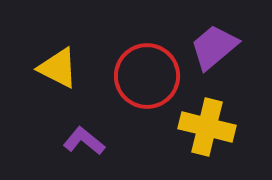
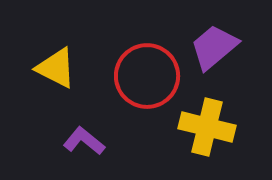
yellow triangle: moved 2 px left
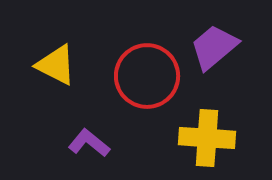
yellow triangle: moved 3 px up
yellow cross: moved 11 px down; rotated 10 degrees counterclockwise
purple L-shape: moved 5 px right, 2 px down
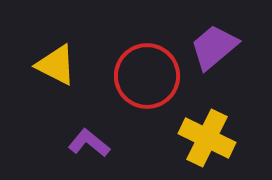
yellow cross: rotated 22 degrees clockwise
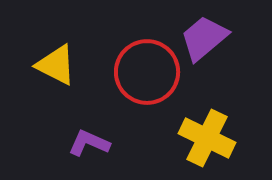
purple trapezoid: moved 10 px left, 9 px up
red circle: moved 4 px up
purple L-shape: rotated 15 degrees counterclockwise
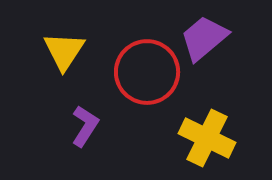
yellow triangle: moved 8 px right, 14 px up; rotated 36 degrees clockwise
purple L-shape: moved 4 px left, 17 px up; rotated 99 degrees clockwise
